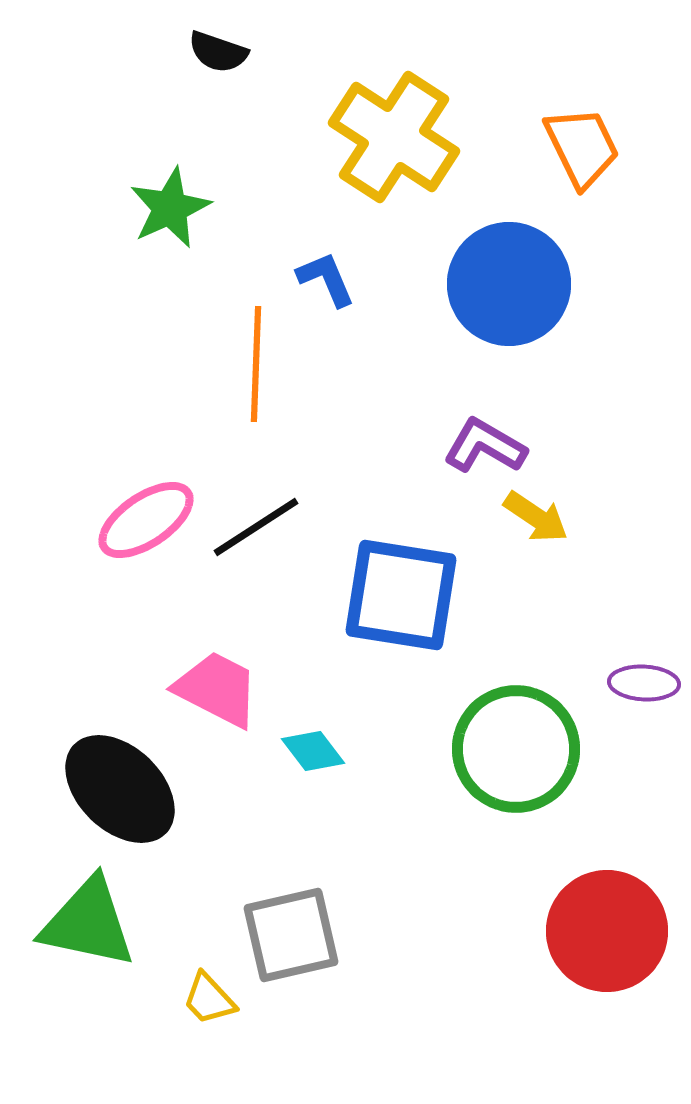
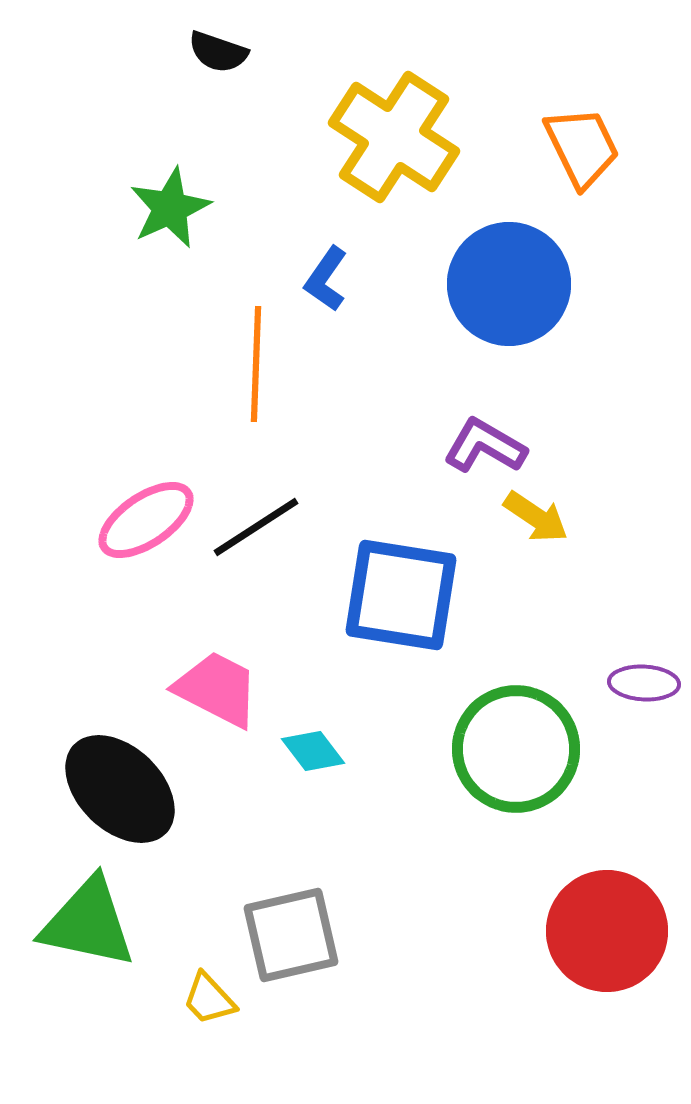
blue L-shape: rotated 122 degrees counterclockwise
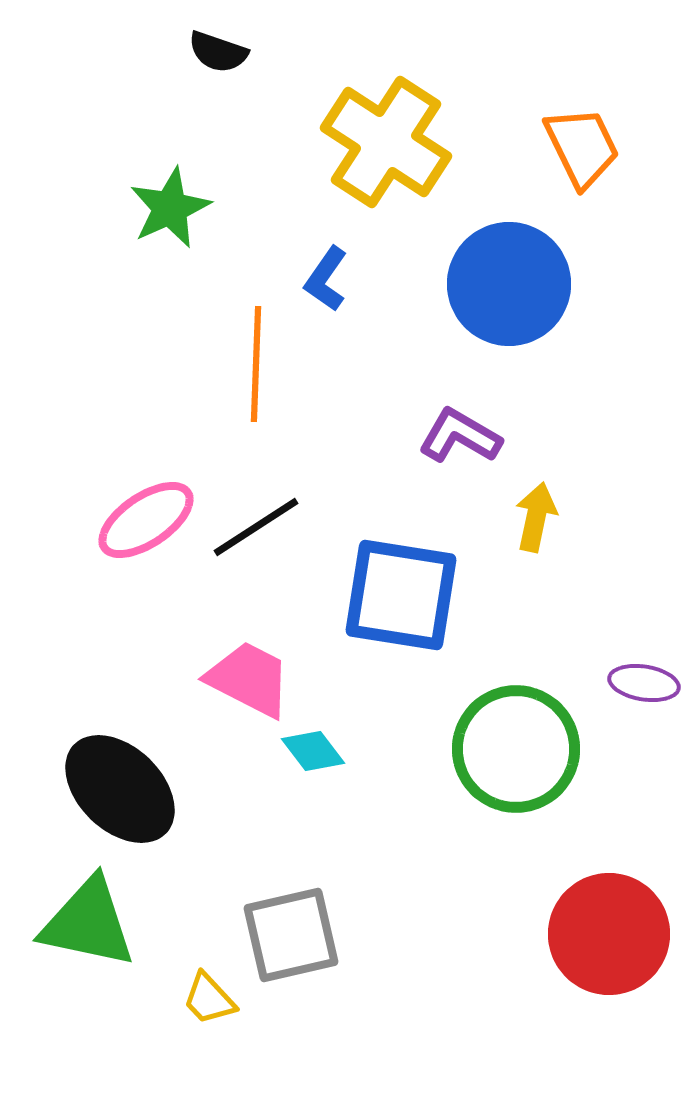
yellow cross: moved 8 px left, 5 px down
purple L-shape: moved 25 px left, 10 px up
yellow arrow: rotated 112 degrees counterclockwise
purple ellipse: rotated 6 degrees clockwise
pink trapezoid: moved 32 px right, 10 px up
red circle: moved 2 px right, 3 px down
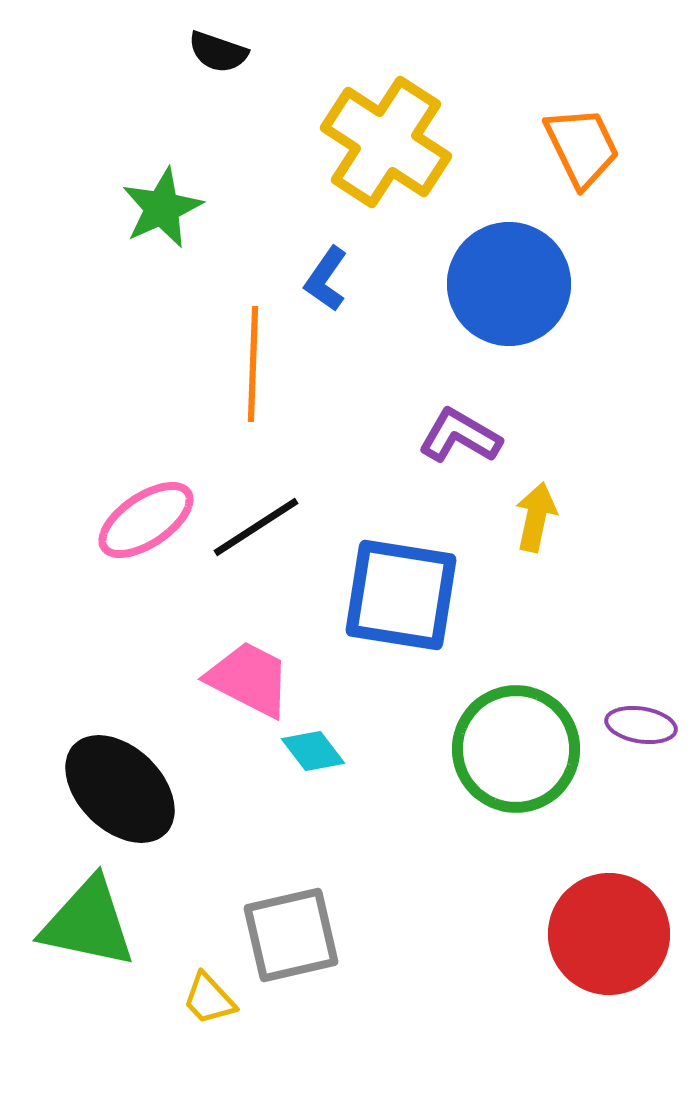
green star: moved 8 px left
orange line: moved 3 px left
purple ellipse: moved 3 px left, 42 px down
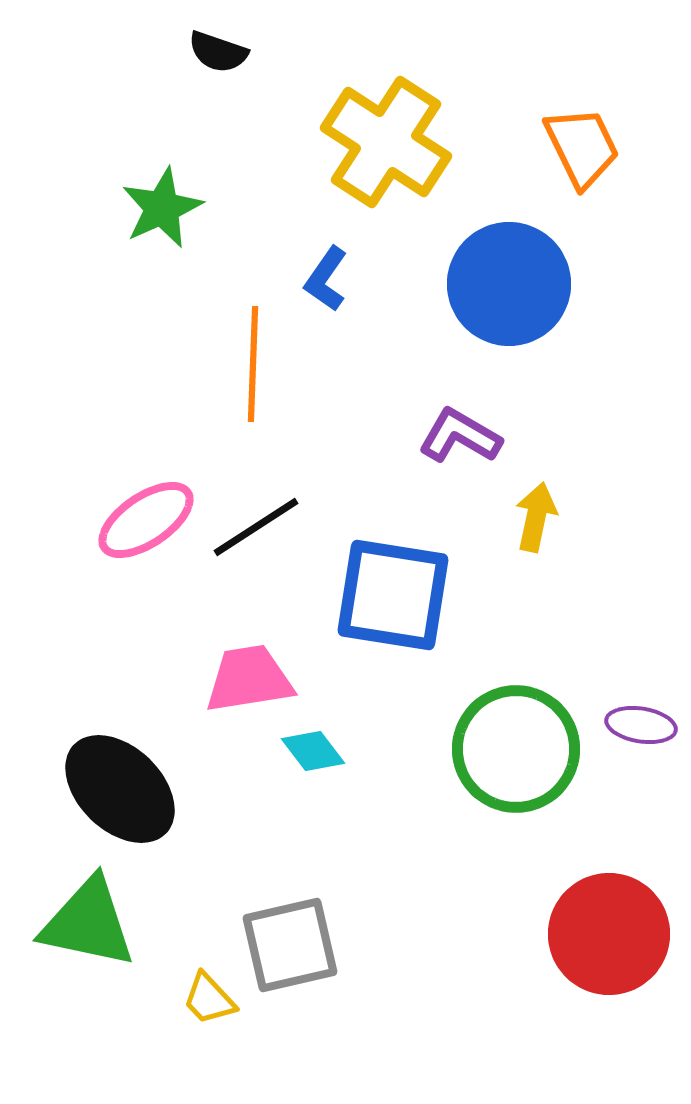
blue square: moved 8 px left
pink trapezoid: rotated 36 degrees counterclockwise
gray square: moved 1 px left, 10 px down
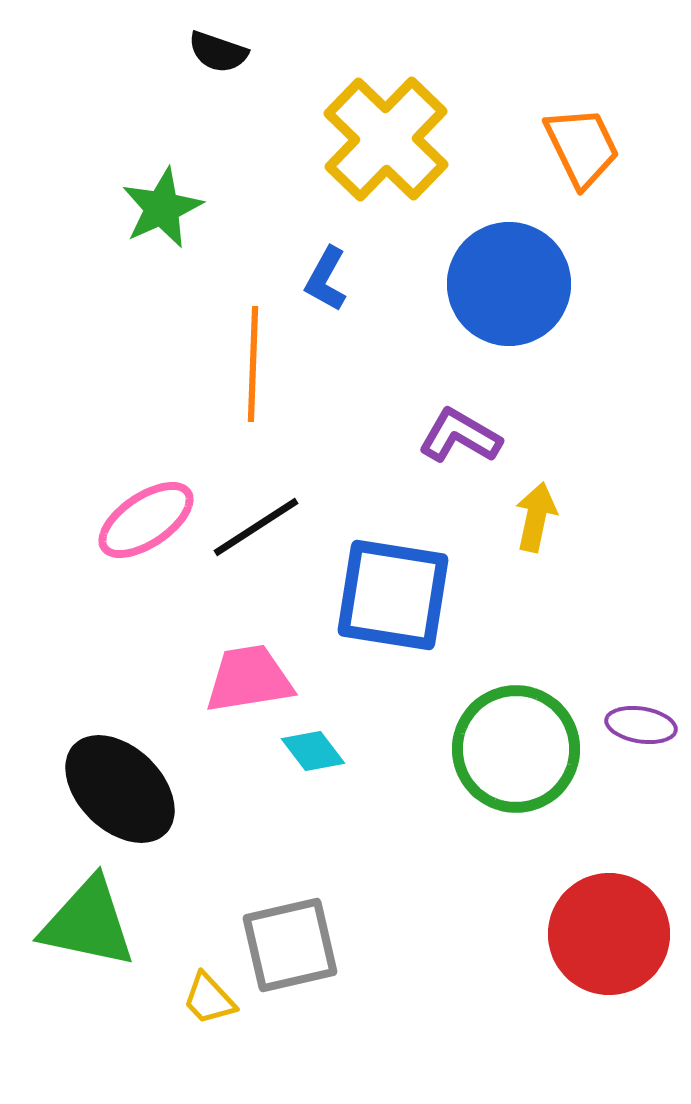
yellow cross: moved 3 px up; rotated 11 degrees clockwise
blue L-shape: rotated 6 degrees counterclockwise
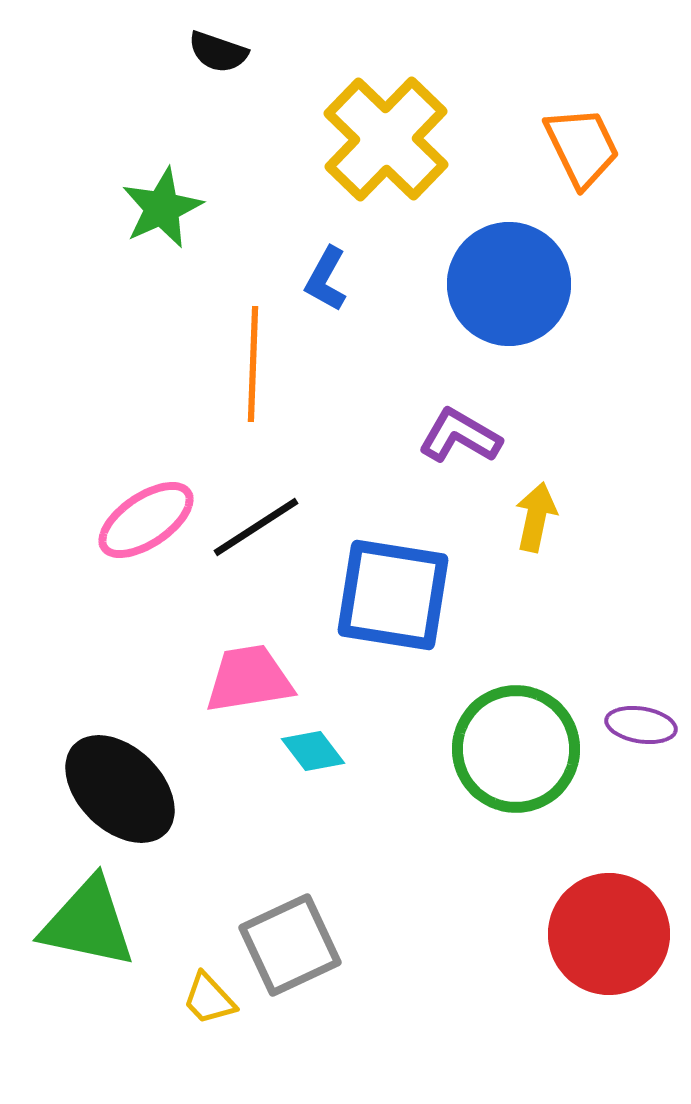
gray square: rotated 12 degrees counterclockwise
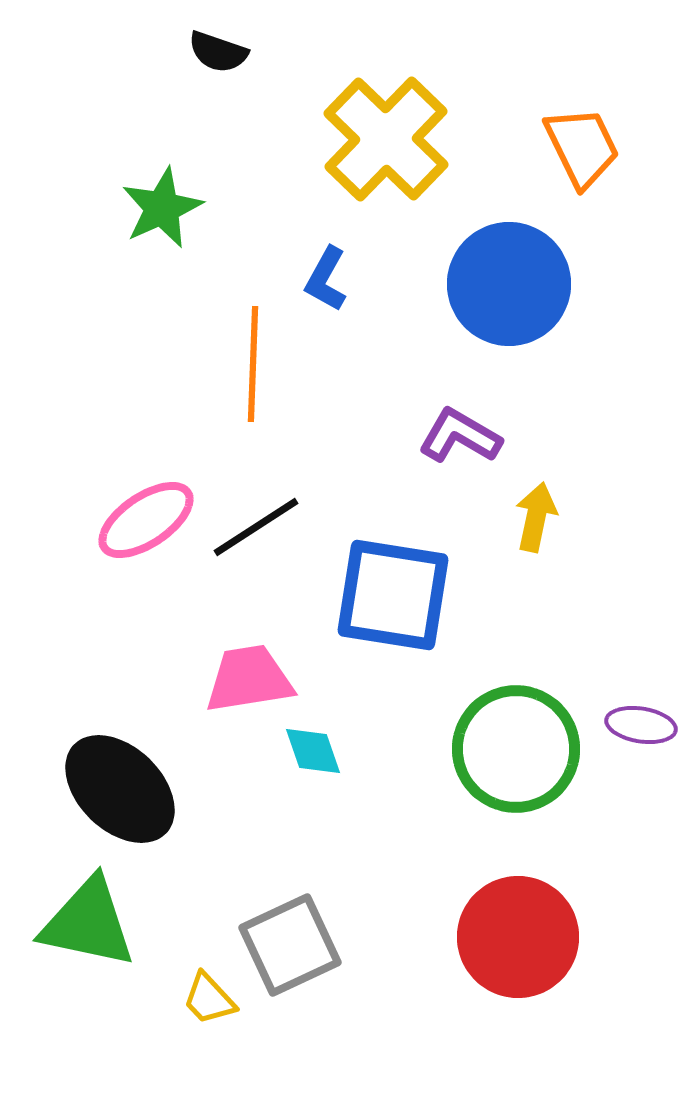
cyan diamond: rotated 18 degrees clockwise
red circle: moved 91 px left, 3 px down
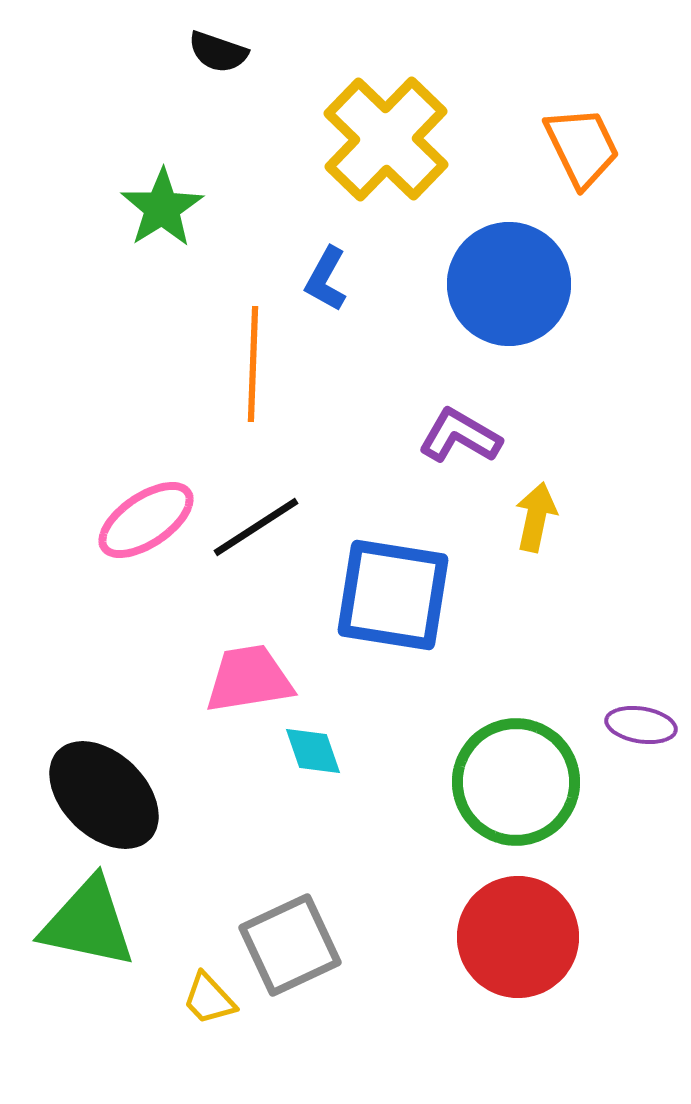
green star: rotated 8 degrees counterclockwise
green circle: moved 33 px down
black ellipse: moved 16 px left, 6 px down
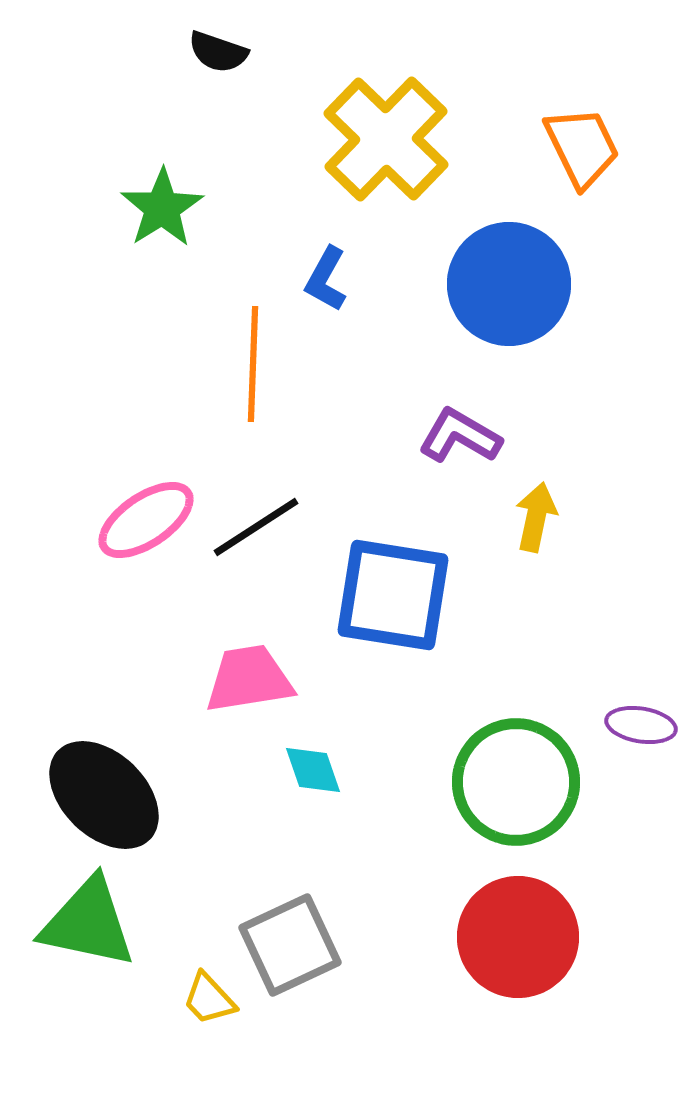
cyan diamond: moved 19 px down
